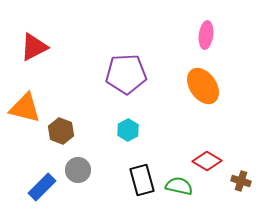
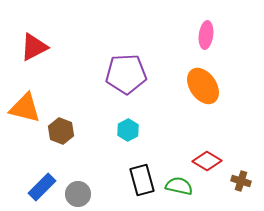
gray circle: moved 24 px down
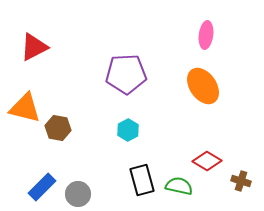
brown hexagon: moved 3 px left, 3 px up; rotated 10 degrees counterclockwise
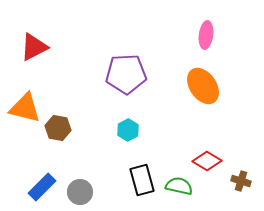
gray circle: moved 2 px right, 2 px up
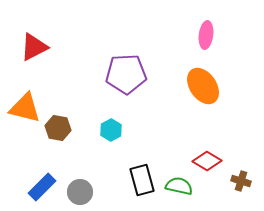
cyan hexagon: moved 17 px left
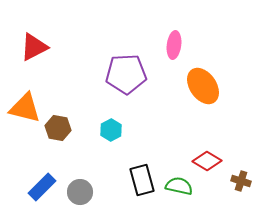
pink ellipse: moved 32 px left, 10 px down
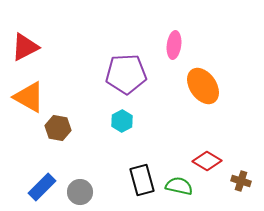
red triangle: moved 9 px left
orange triangle: moved 4 px right, 11 px up; rotated 16 degrees clockwise
cyan hexagon: moved 11 px right, 9 px up
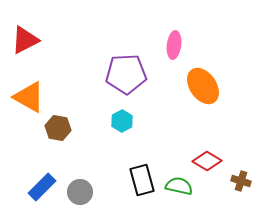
red triangle: moved 7 px up
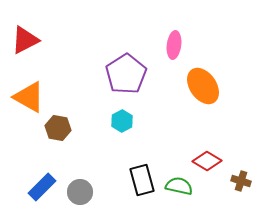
purple pentagon: rotated 30 degrees counterclockwise
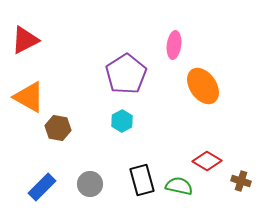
gray circle: moved 10 px right, 8 px up
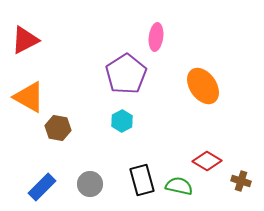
pink ellipse: moved 18 px left, 8 px up
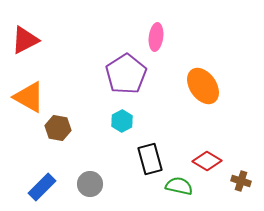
black rectangle: moved 8 px right, 21 px up
